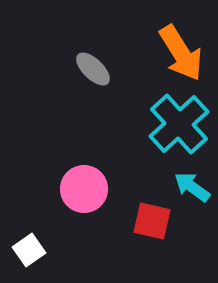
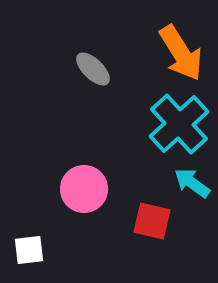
cyan arrow: moved 4 px up
white square: rotated 28 degrees clockwise
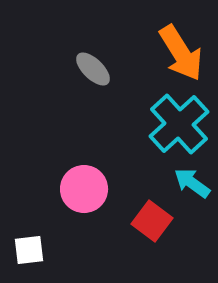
red square: rotated 24 degrees clockwise
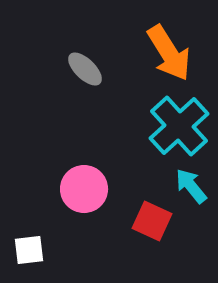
orange arrow: moved 12 px left
gray ellipse: moved 8 px left
cyan cross: moved 2 px down
cyan arrow: moved 1 px left, 3 px down; rotated 15 degrees clockwise
red square: rotated 12 degrees counterclockwise
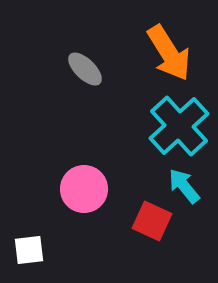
cyan arrow: moved 7 px left
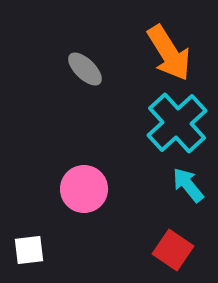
cyan cross: moved 2 px left, 3 px up
cyan arrow: moved 4 px right, 1 px up
red square: moved 21 px right, 29 px down; rotated 9 degrees clockwise
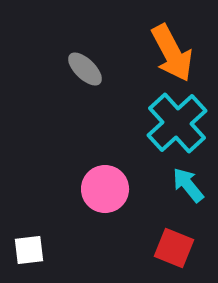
orange arrow: moved 3 px right; rotated 4 degrees clockwise
pink circle: moved 21 px right
red square: moved 1 px right, 2 px up; rotated 12 degrees counterclockwise
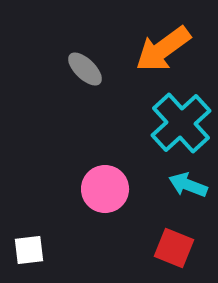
orange arrow: moved 9 px left, 4 px up; rotated 82 degrees clockwise
cyan cross: moved 4 px right
cyan arrow: rotated 30 degrees counterclockwise
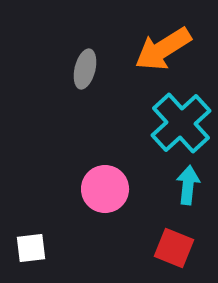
orange arrow: rotated 4 degrees clockwise
gray ellipse: rotated 60 degrees clockwise
cyan arrow: rotated 75 degrees clockwise
white square: moved 2 px right, 2 px up
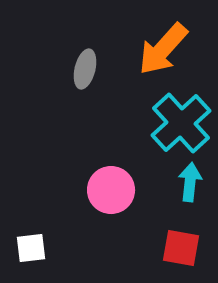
orange arrow: rotated 16 degrees counterclockwise
cyan arrow: moved 2 px right, 3 px up
pink circle: moved 6 px right, 1 px down
red square: moved 7 px right; rotated 12 degrees counterclockwise
